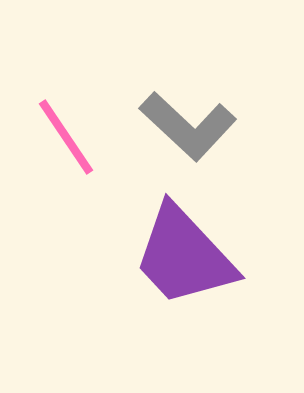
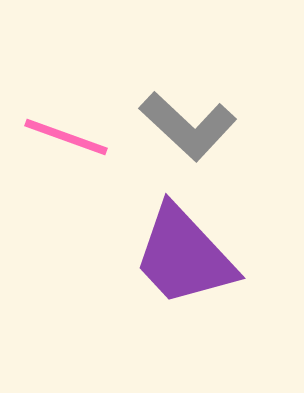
pink line: rotated 36 degrees counterclockwise
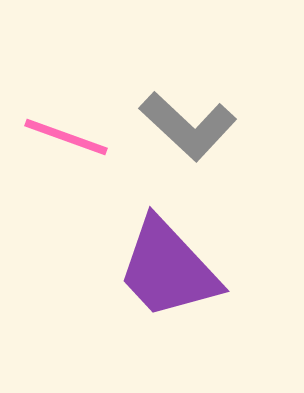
purple trapezoid: moved 16 px left, 13 px down
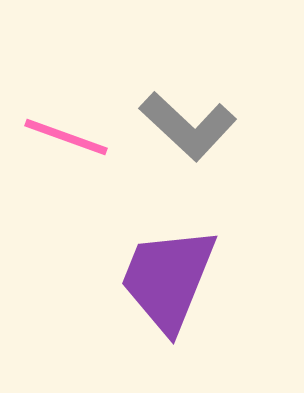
purple trapezoid: moved 10 px down; rotated 65 degrees clockwise
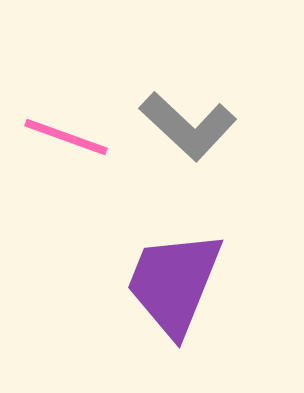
purple trapezoid: moved 6 px right, 4 px down
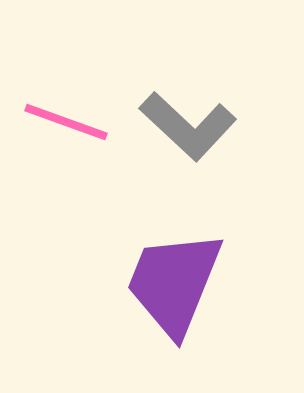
pink line: moved 15 px up
